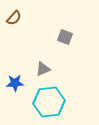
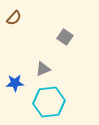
gray square: rotated 14 degrees clockwise
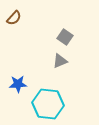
gray triangle: moved 17 px right, 8 px up
blue star: moved 3 px right, 1 px down
cyan hexagon: moved 1 px left, 2 px down; rotated 12 degrees clockwise
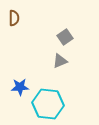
brown semicircle: rotated 42 degrees counterclockwise
gray square: rotated 21 degrees clockwise
blue star: moved 2 px right, 3 px down
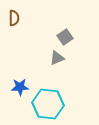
gray triangle: moved 3 px left, 3 px up
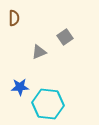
gray triangle: moved 18 px left, 6 px up
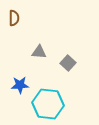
gray square: moved 3 px right, 26 px down; rotated 14 degrees counterclockwise
gray triangle: rotated 28 degrees clockwise
blue star: moved 2 px up
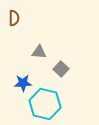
gray square: moved 7 px left, 6 px down
blue star: moved 3 px right, 2 px up
cyan hexagon: moved 3 px left; rotated 8 degrees clockwise
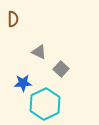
brown semicircle: moved 1 px left, 1 px down
gray triangle: rotated 21 degrees clockwise
cyan hexagon: rotated 20 degrees clockwise
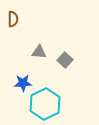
gray triangle: rotated 21 degrees counterclockwise
gray square: moved 4 px right, 9 px up
